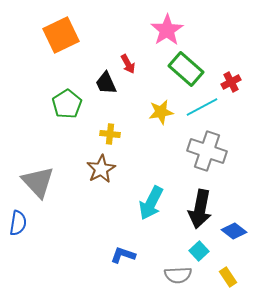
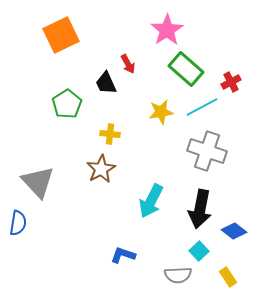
cyan arrow: moved 2 px up
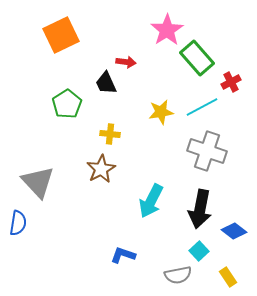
red arrow: moved 2 px left, 2 px up; rotated 54 degrees counterclockwise
green rectangle: moved 11 px right, 11 px up; rotated 8 degrees clockwise
gray semicircle: rotated 8 degrees counterclockwise
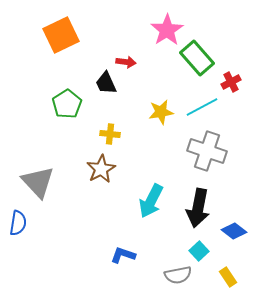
black arrow: moved 2 px left, 1 px up
